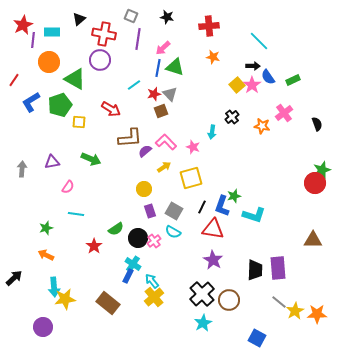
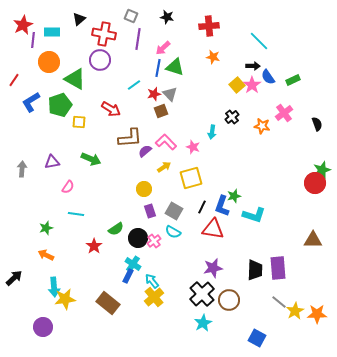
purple star at (213, 260): moved 8 px down; rotated 30 degrees clockwise
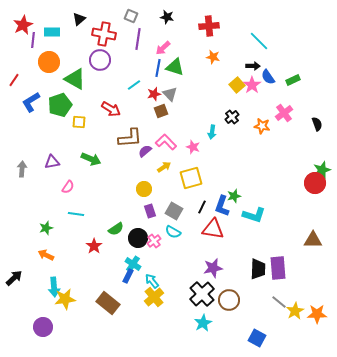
black trapezoid at (255, 270): moved 3 px right, 1 px up
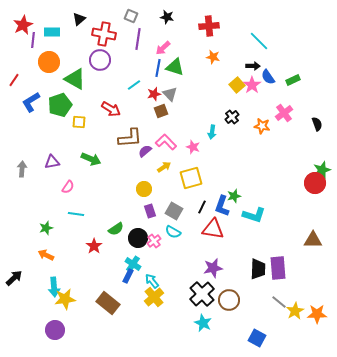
cyan star at (203, 323): rotated 18 degrees counterclockwise
purple circle at (43, 327): moved 12 px right, 3 px down
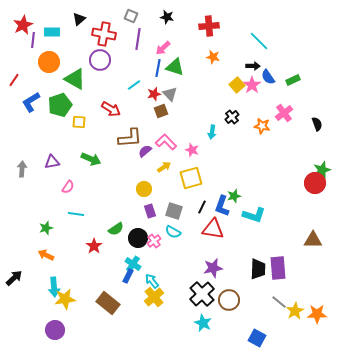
pink star at (193, 147): moved 1 px left, 3 px down
gray square at (174, 211): rotated 12 degrees counterclockwise
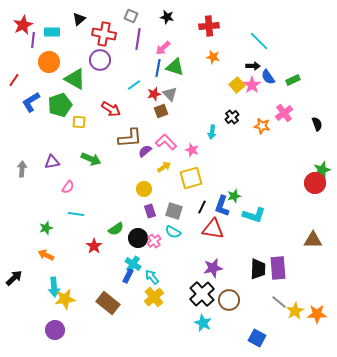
cyan arrow at (152, 281): moved 4 px up
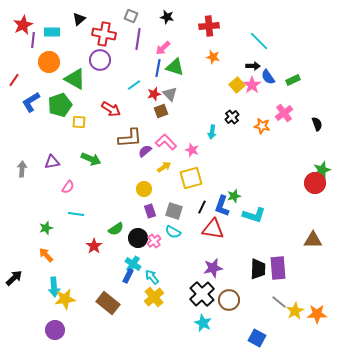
orange arrow at (46, 255): rotated 21 degrees clockwise
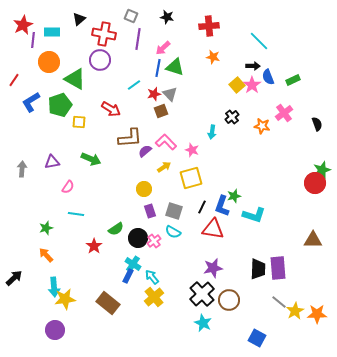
blue semicircle at (268, 77): rotated 14 degrees clockwise
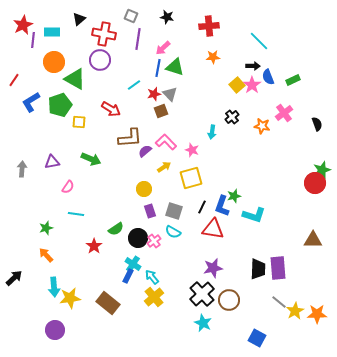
orange star at (213, 57): rotated 16 degrees counterclockwise
orange circle at (49, 62): moved 5 px right
yellow star at (65, 299): moved 5 px right, 1 px up
